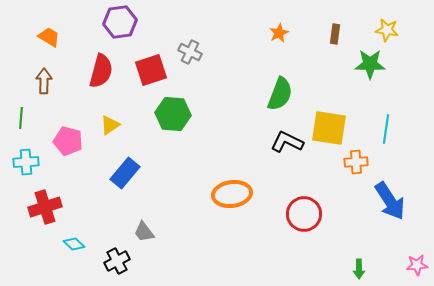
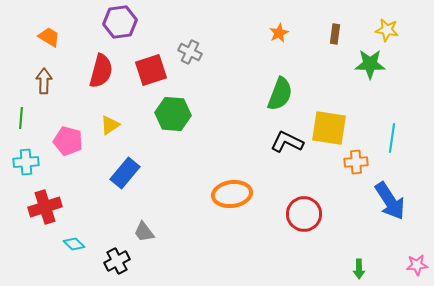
cyan line: moved 6 px right, 9 px down
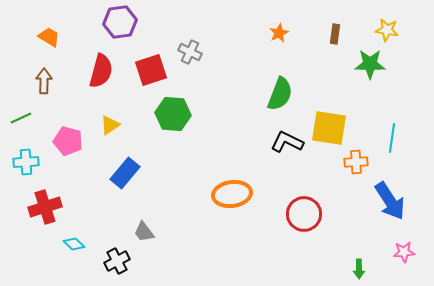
green line: rotated 60 degrees clockwise
pink star: moved 13 px left, 13 px up
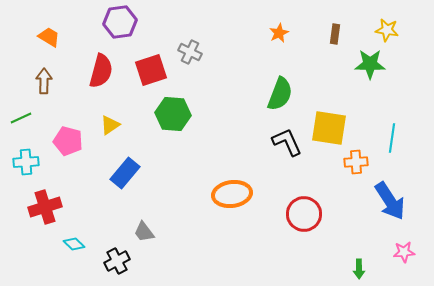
black L-shape: rotated 40 degrees clockwise
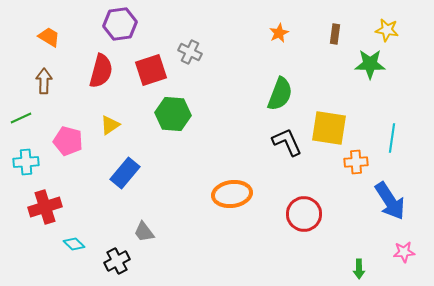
purple hexagon: moved 2 px down
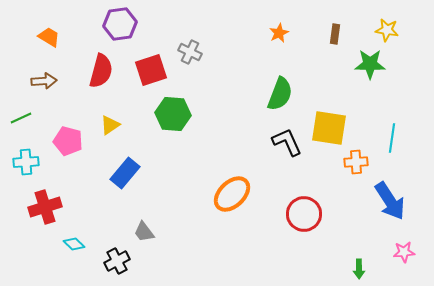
brown arrow: rotated 85 degrees clockwise
orange ellipse: rotated 36 degrees counterclockwise
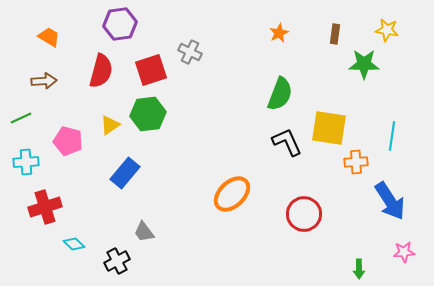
green star: moved 6 px left
green hexagon: moved 25 px left; rotated 12 degrees counterclockwise
cyan line: moved 2 px up
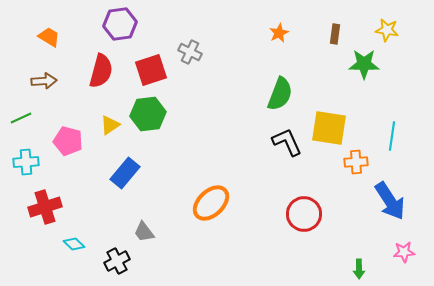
orange ellipse: moved 21 px left, 9 px down
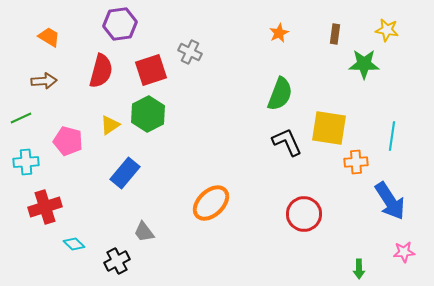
green hexagon: rotated 20 degrees counterclockwise
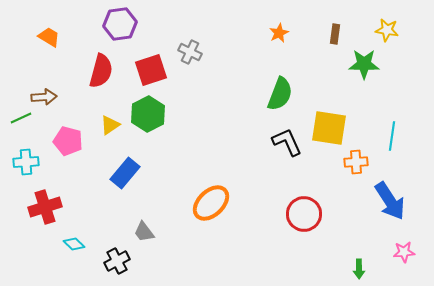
brown arrow: moved 16 px down
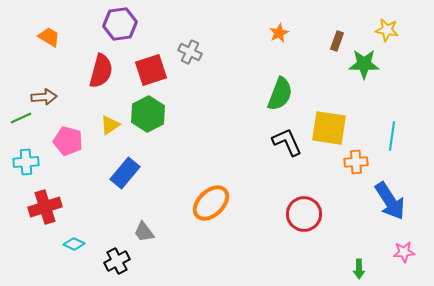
brown rectangle: moved 2 px right, 7 px down; rotated 12 degrees clockwise
cyan diamond: rotated 20 degrees counterclockwise
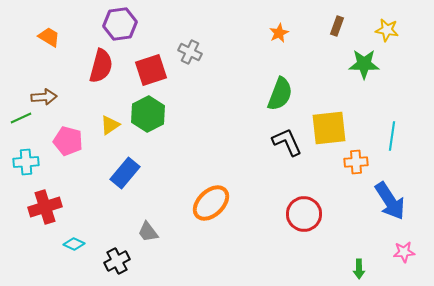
brown rectangle: moved 15 px up
red semicircle: moved 5 px up
yellow square: rotated 15 degrees counterclockwise
gray trapezoid: moved 4 px right
